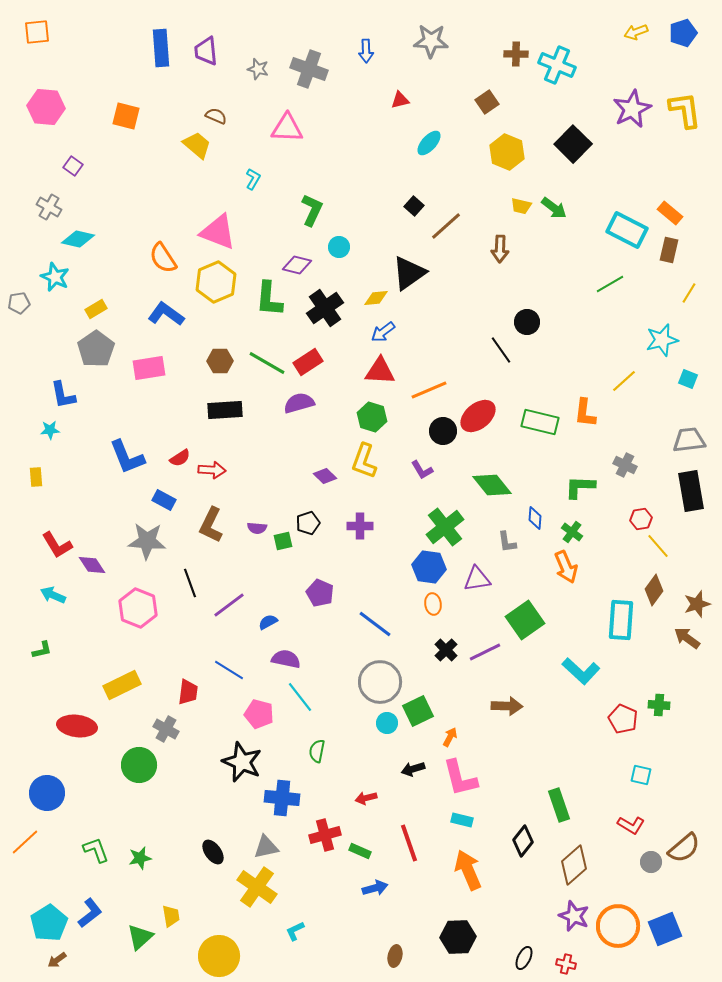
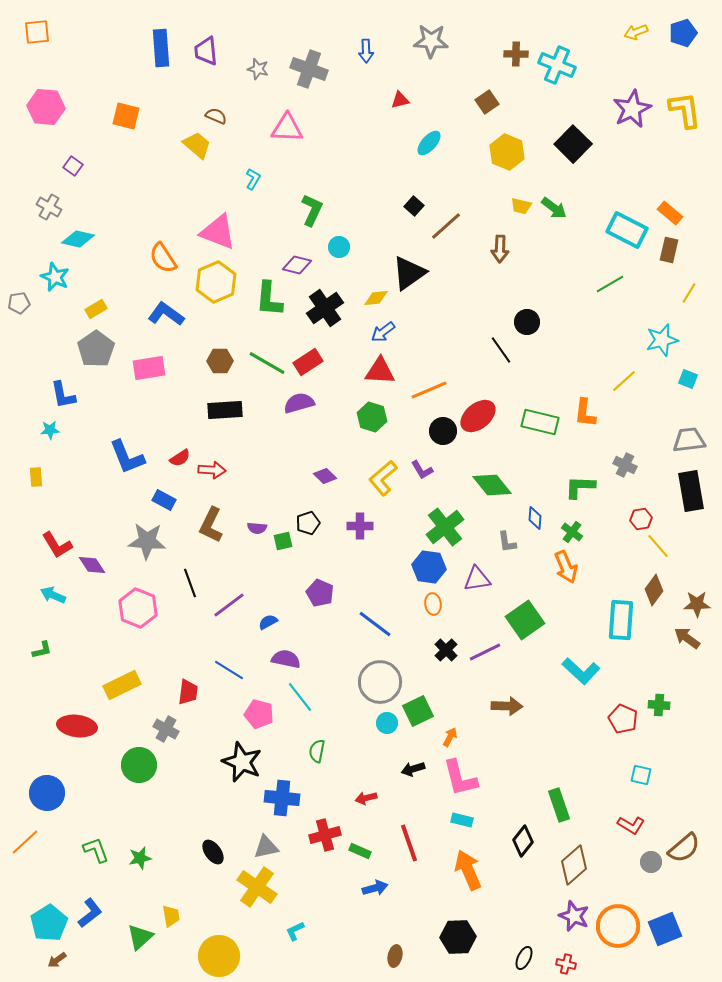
yellow L-shape at (364, 461): moved 19 px right, 17 px down; rotated 30 degrees clockwise
brown star at (697, 604): rotated 16 degrees clockwise
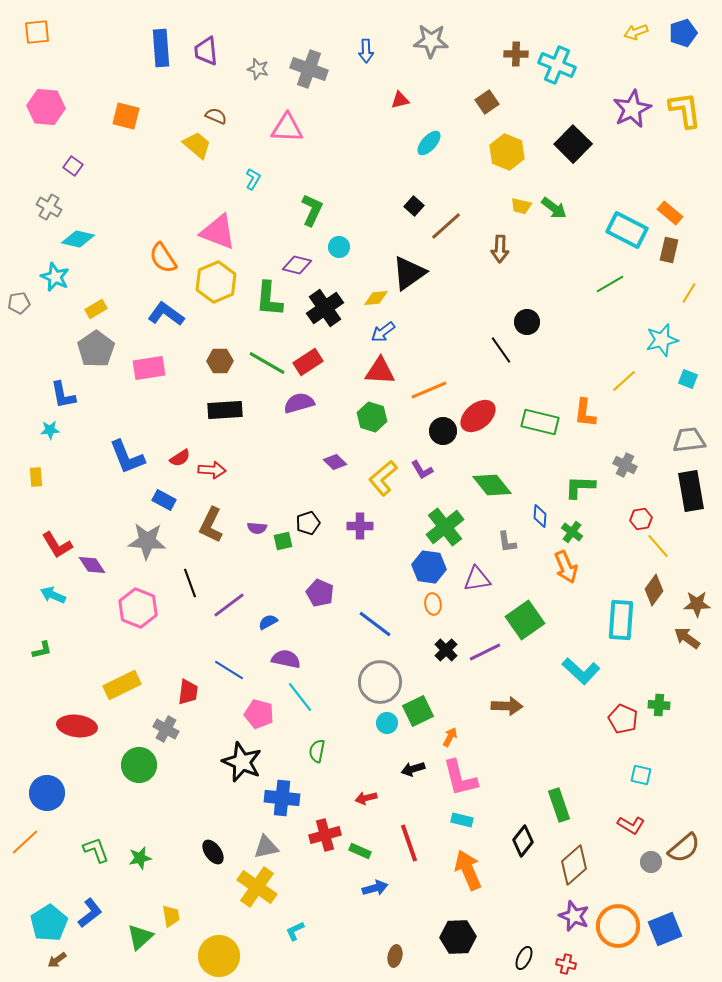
purple diamond at (325, 476): moved 10 px right, 14 px up
blue diamond at (535, 518): moved 5 px right, 2 px up
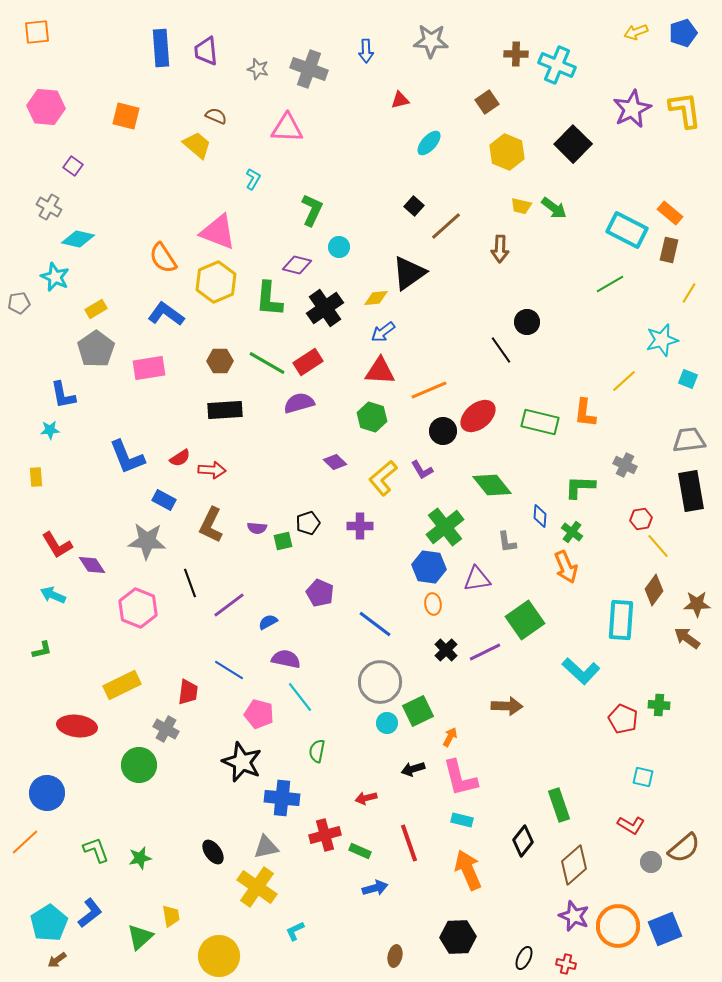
cyan square at (641, 775): moved 2 px right, 2 px down
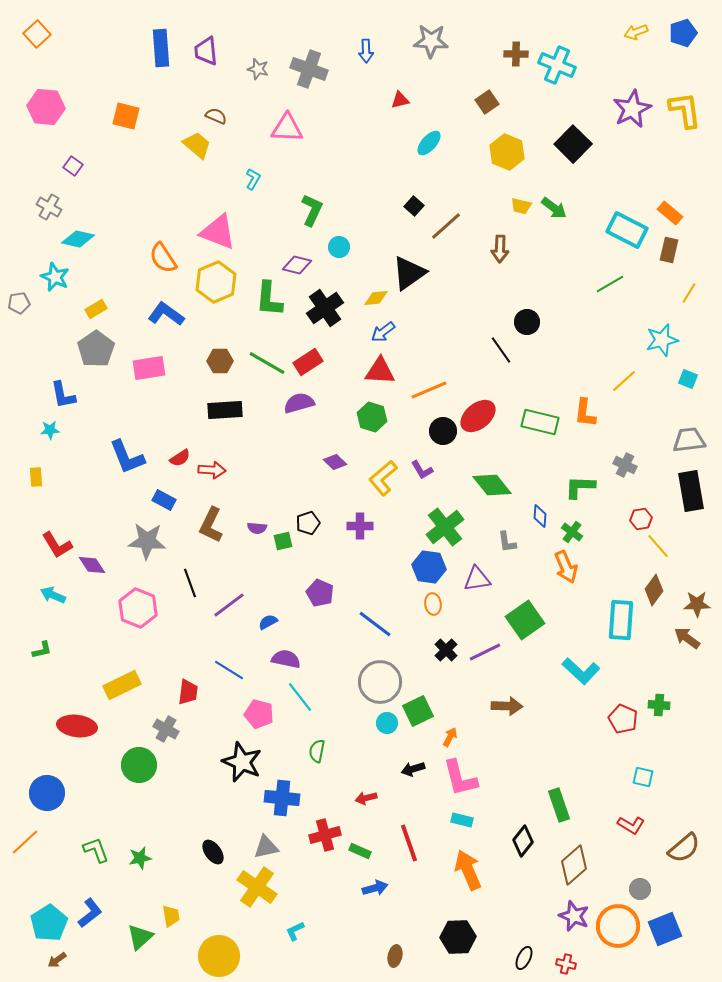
orange square at (37, 32): moved 2 px down; rotated 36 degrees counterclockwise
gray circle at (651, 862): moved 11 px left, 27 px down
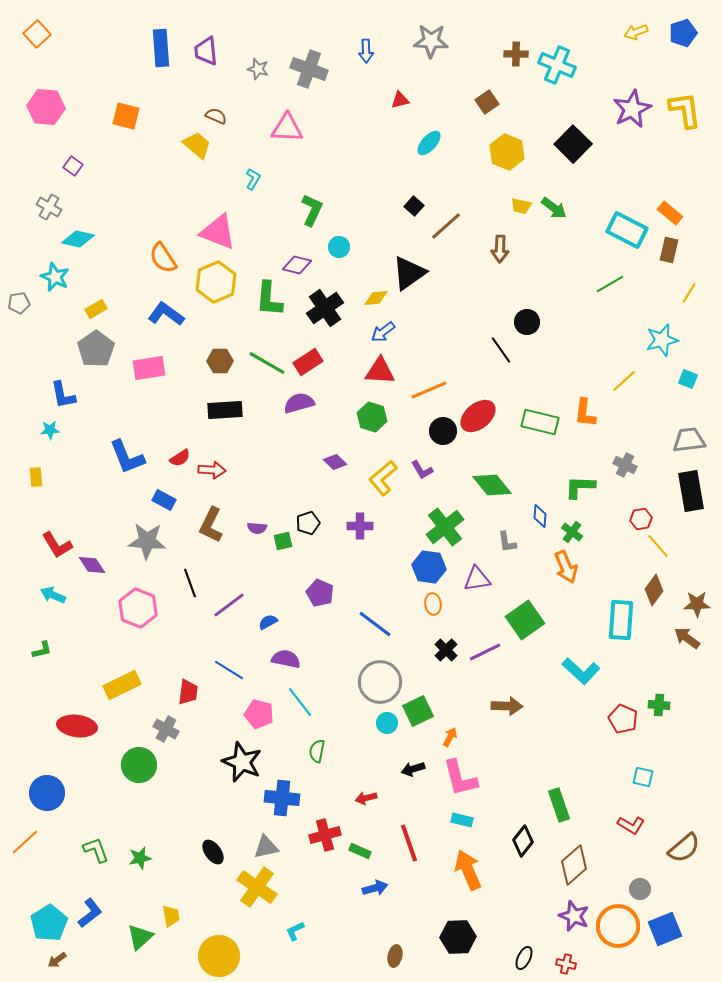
cyan line at (300, 697): moved 5 px down
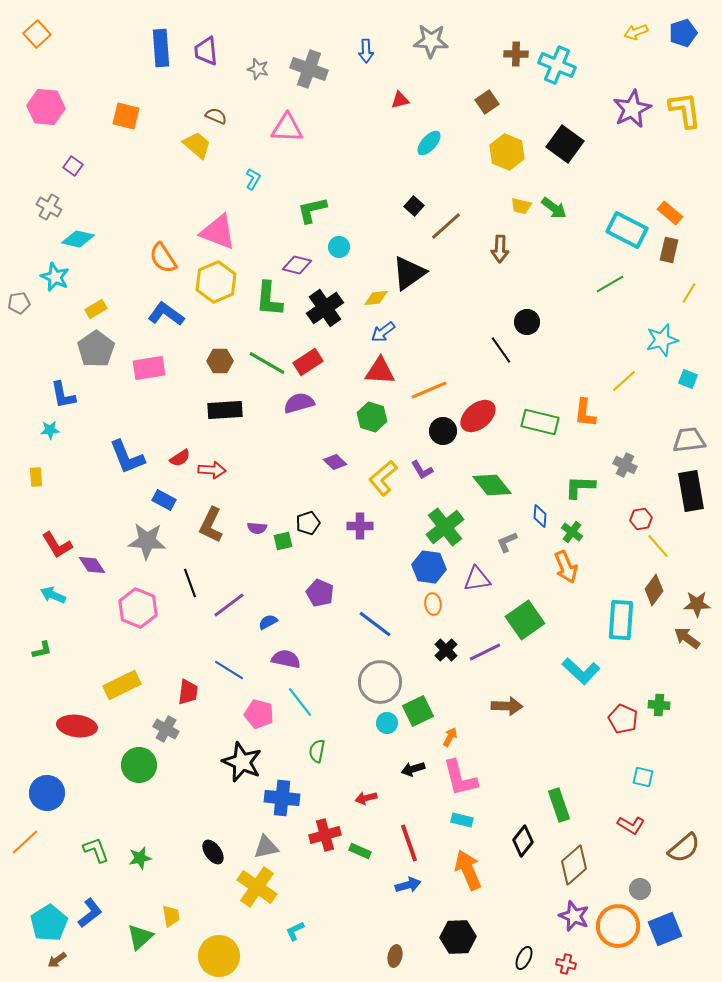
black square at (573, 144): moved 8 px left; rotated 9 degrees counterclockwise
green L-shape at (312, 210): rotated 128 degrees counterclockwise
gray L-shape at (507, 542): rotated 75 degrees clockwise
blue arrow at (375, 888): moved 33 px right, 3 px up
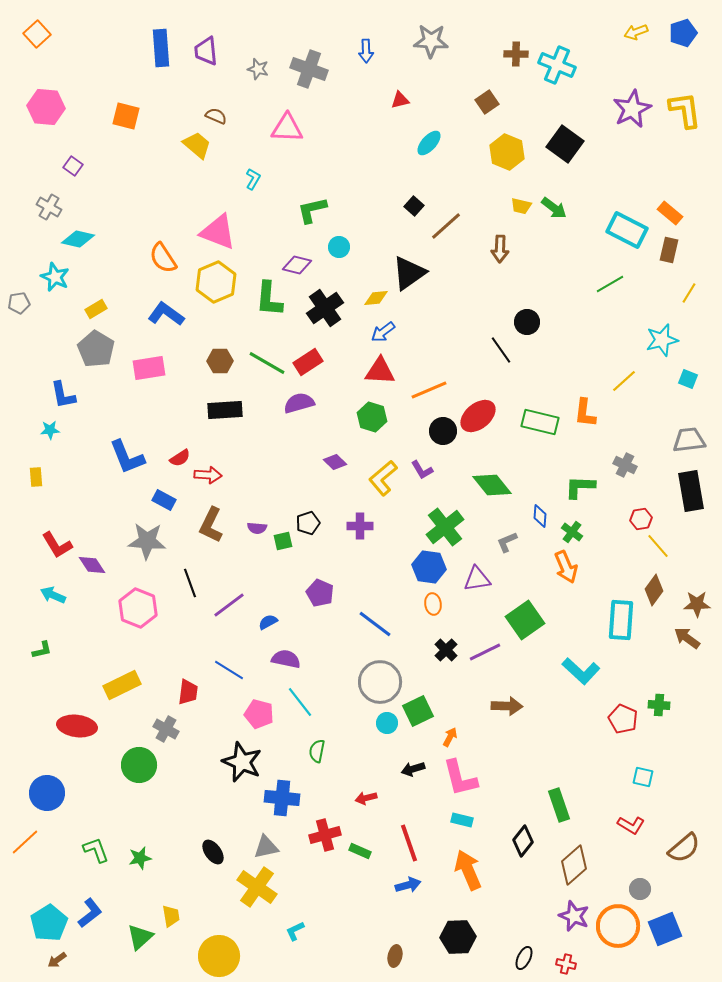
gray pentagon at (96, 349): rotated 6 degrees counterclockwise
red arrow at (212, 470): moved 4 px left, 5 px down
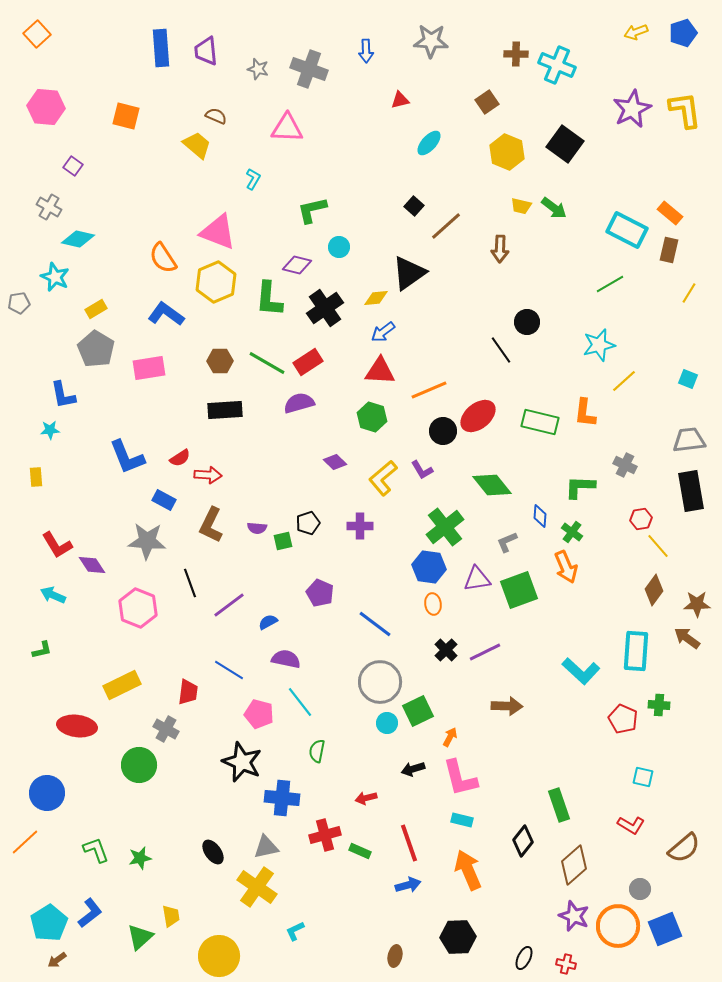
cyan star at (662, 340): moved 63 px left, 5 px down
green square at (525, 620): moved 6 px left, 30 px up; rotated 15 degrees clockwise
cyan rectangle at (621, 620): moved 15 px right, 31 px down
